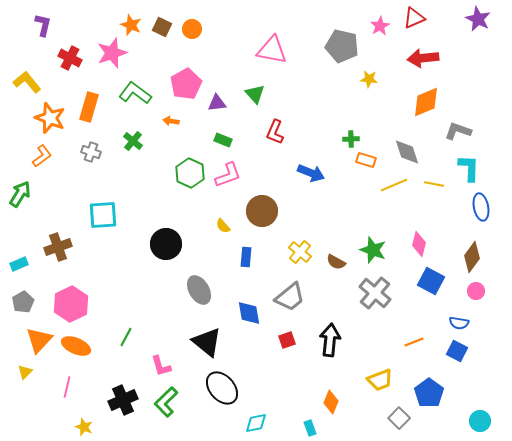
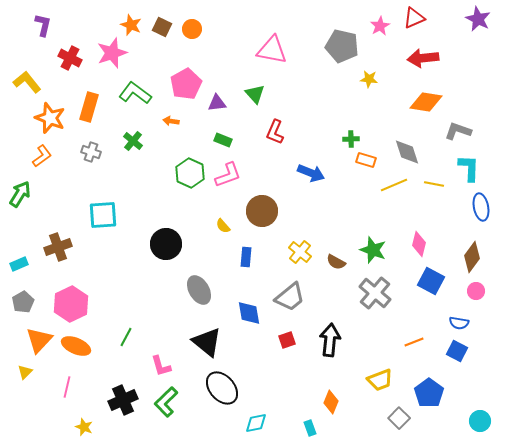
orange diamond at (426, 102): rotated 32 degrees clockwise
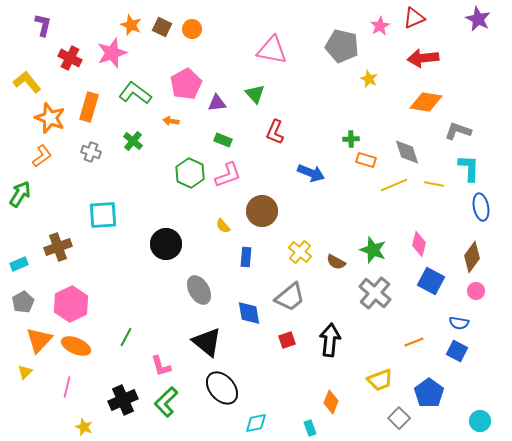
yellow star at (369, 79): rotated 18 degrees clockwise
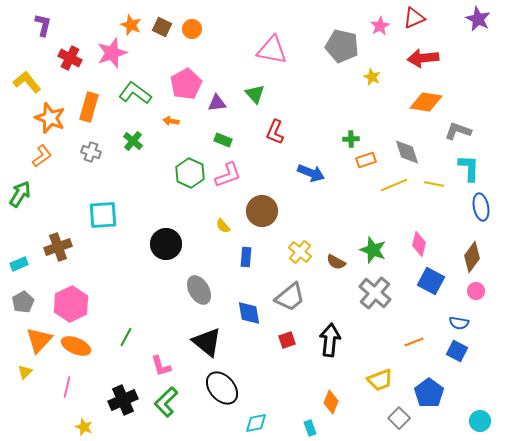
yellow star at (369, 79): moved 3 px right, 2 px up
orange rectangle at (366, 160): rotated 36 degrees counterclockwise
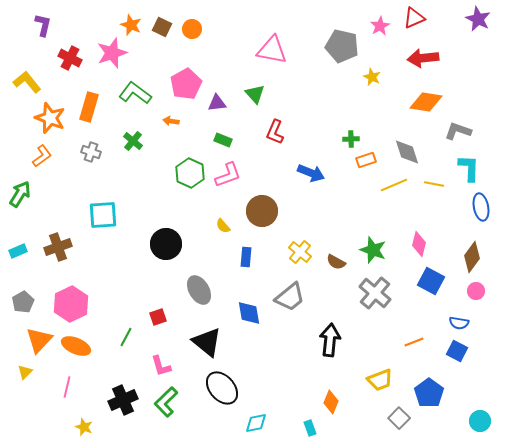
cyan rectangle at (19, 264): moved 1 px left, 13 px up
red square at (287, 340): moved 129 px left, 23 px up
